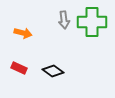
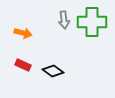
red rectangle: moved 4 px right, 3 px up
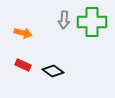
gray arrow: rotated 12 degrees clockwise
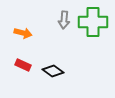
green cross: moved 1 px right
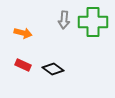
black diamond: moved 2 px up
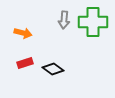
red rectangle: moved 2 px right, 2 px up; rotated 42 degrees counterclockwise
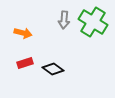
green cross: rotated 32 degrees clockwise
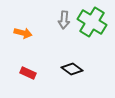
green cross: moved 1 px left
red rectangle: moved 3 px right, 10 px down; rotated 42 degrees clockwise
black diamond: moved 19 px right
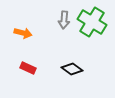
red rectangle: moved 5 px up
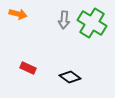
green cross: moved 1 px down
orange arrow: moved 5 px left, 19 px up
black diamond: moved 2 px left, 8 px down
